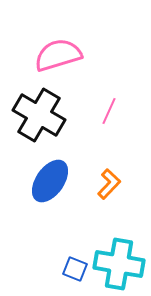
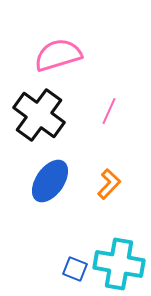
black cross: rotated 6 degrees clockwise
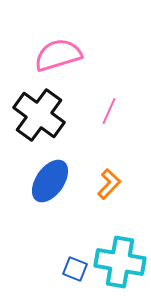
cyan cross: moved 1 px right, 2 px up
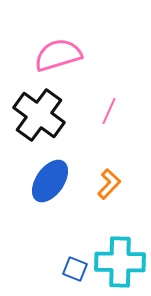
cyan cross: rotated 9 degrees counterclockwise
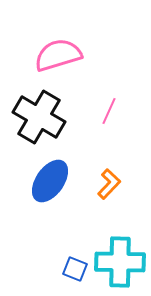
black cross: moved 2 px down; rotated 6 degrees counterclockwise
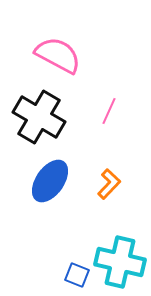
pink semicircle: rotated 45 degrees clockwise
cyan cross: rotated 12 degrees clockwise
blue square: moved 2 px right, 6 px down
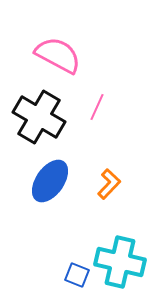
pink line: moved 12 px left, 4 px up
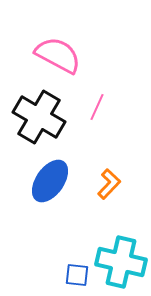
cyan cross: moved 1 px right
blue square: rotated 15 degrees counterclockwise
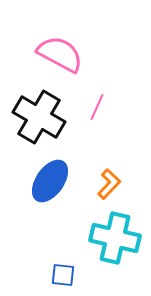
pink semicircle: moved 2 px right, 1 px up
cyan cross: moved 6 px left, 24 px up
blue square: moved 14 px left
